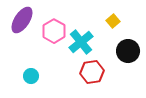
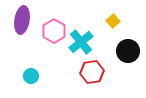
purple ellipse: rotated 24 degrees counterclockwise
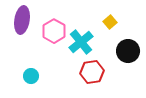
yellow square: moved 3 px left, 1 px down
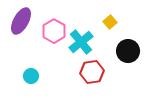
purple ellipse: moved 1 px left, 1 px down; rotated 20 degrees clockwise
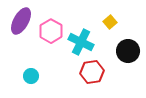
pink hexagon: moved 3 px left
cyan cross: rotated 25 degrees counterclockwise
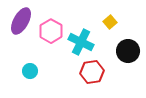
cyan circle: moved 1 px left, 5 px up
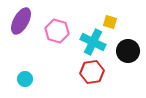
yellow square: rotated 32 degrees counterclockwise
pink hexagon: moved 6 px right; rotated 15 degrees counterclockwise
cyan cross: moved 12 px right
cyan circle: moved 5 px left, 8 px down
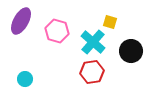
cyan cross: rotated 15 degrees clockwise
black circle: moved 3 px right
